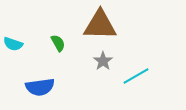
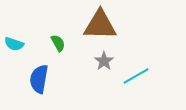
cyan semicircle: moved 1 px right
gray star: moved 1 px right
blue semicircle: moved 1 px left, 8 px up; rotated 108 degrees clockwise
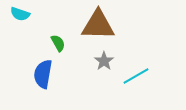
brown triangle: moved 2 px left
cyan semicircle: moved 6 px right, 30 px up
blue semicircle: moved 4 px right, 5 px up
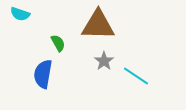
cyan line: rotated 64 degrees clockwise
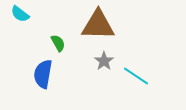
cyan semicircle: rotated 18 degrees clockwise
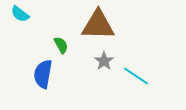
green semicircle: moved 3 px right, 2 px down
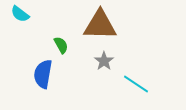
brown triangle: moved 2 px right
cyan line: moved 8 px down
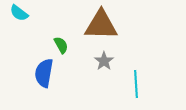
cyan semicircle: moved 1 px left, 1 px up
brown triangle: moved 1 px right
blue semicircle: moved 1 px right, 1 px up
cyan line: rotated 52 degrees clockwise
